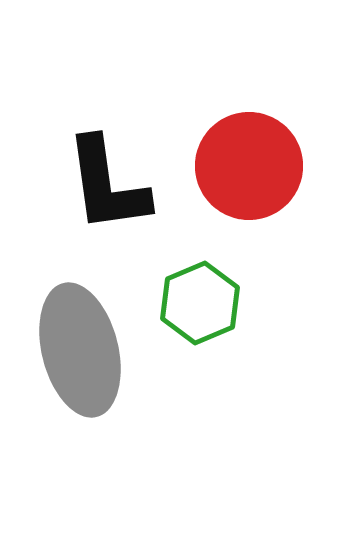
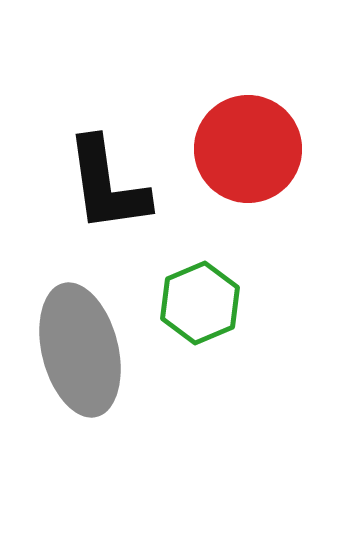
red circle: moved 1 px left, 17 px up
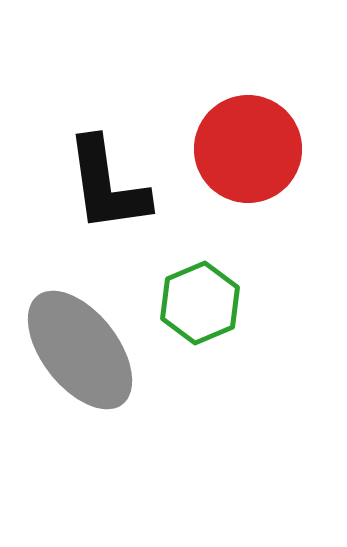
gray ellipse: rotated 24 degrees counterclockwise
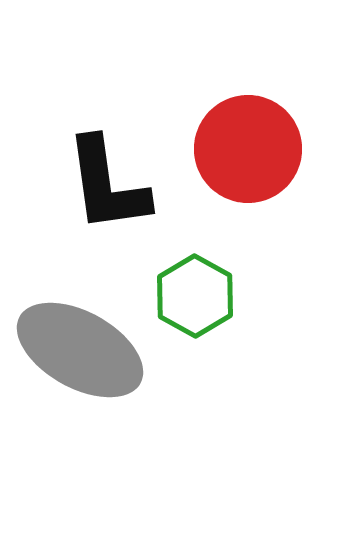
green hexagon: moved 5 px left, 7 px up; rotated 8 degrees counterclockwise
gray ellipse: rotated 23 degrees counterclockwise
